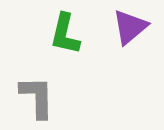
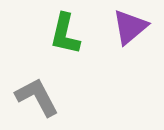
gray L-shape: rotated 27 degrees counterclockwise
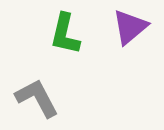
gray L-shape: moved 1 px down
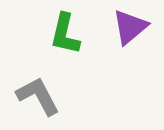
gray L-shape: moved 1 px right, 2 px up
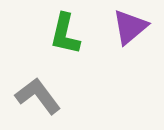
gray L-shape: rotated 9 degrees counterclockwise
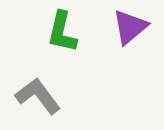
green L-shape: moved 3 px left, 2 px up
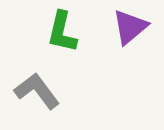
gray L-shape: moved 1 px left, 5 px up
